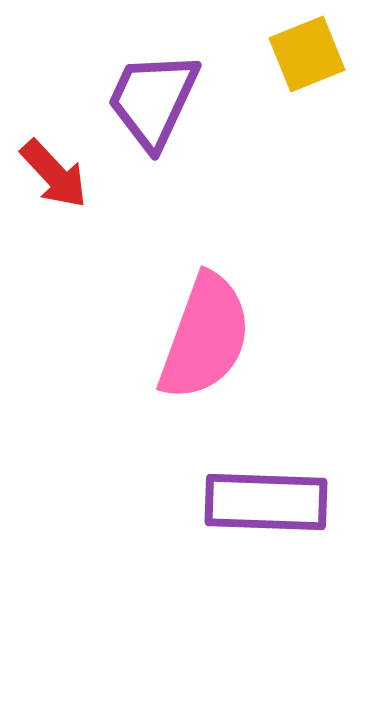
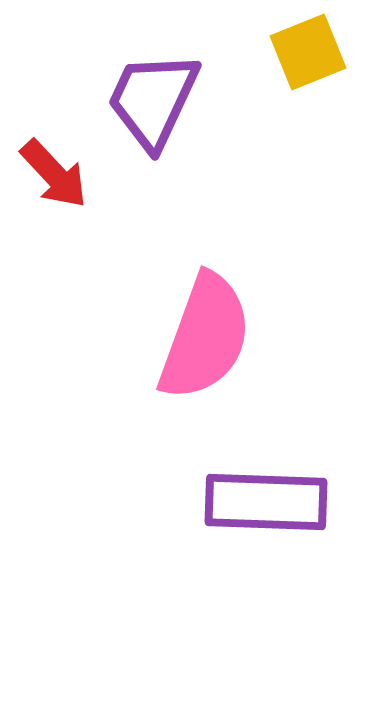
yellow square: moved 1 px right, 2 px up
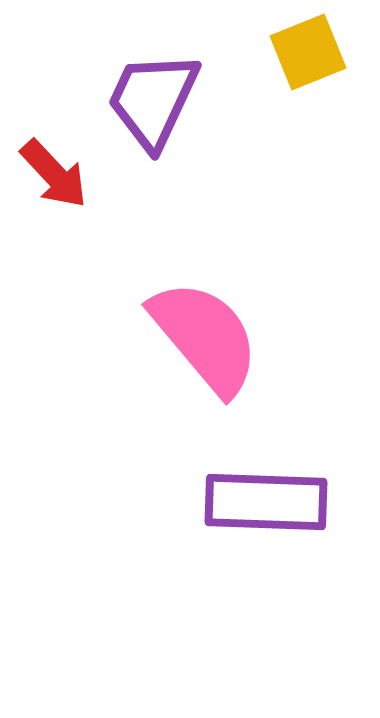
pink semicircle: rotated 60 degrees counterclockwise
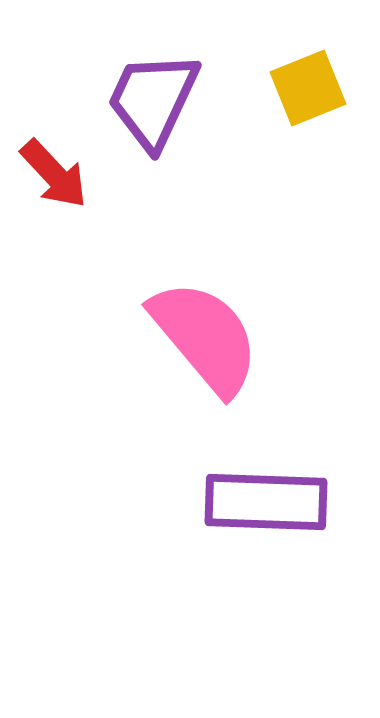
yellow square: moved 36 px down
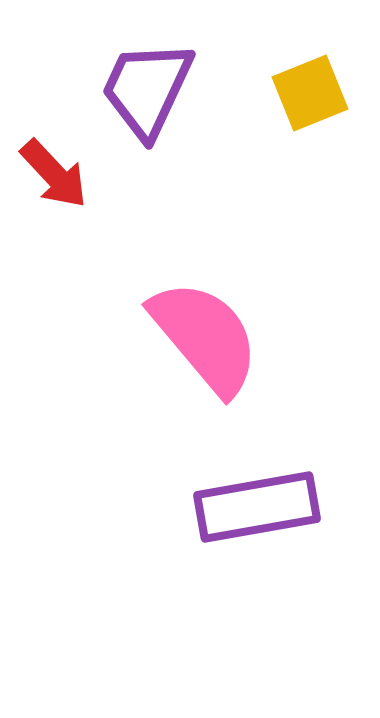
yellow square: moved 2 px right, 5 px down
purple trapezoid: moved 6 px left, 11 px up
purple rectangle: moved 9 px left, 5 px down; rotated 12 degrees counterclockwise
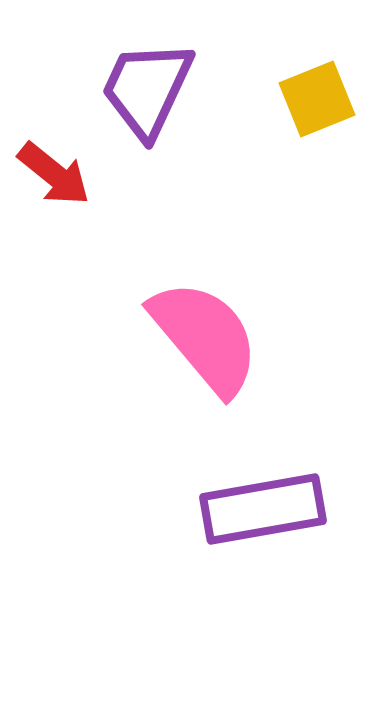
yellow square: moved 7 px right, 6 px down
red arrow: rotated 8 degrees counterclockwise
purple rectangle: moved 6 px right, 2 px down
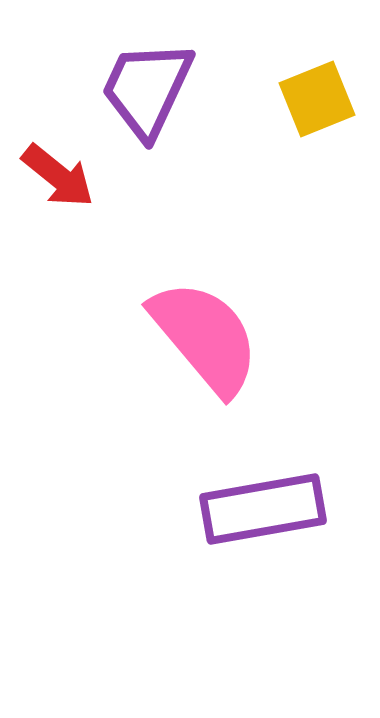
red arrow: moved 4 px right, 2 px down
